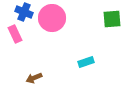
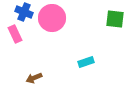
green square: moved 3 px right; rotated 12 degrees clockwise
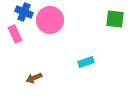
pink circle: moved 2 px left, 2 px down
